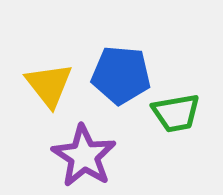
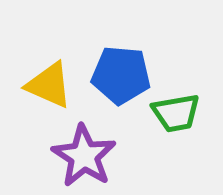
yellow triangle: rotated 28 degrees counterclockwise
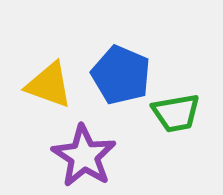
blue pentagon: rotated 18 degrees clockwise
yellow triangle: rotated 4 degrees counterclockwise
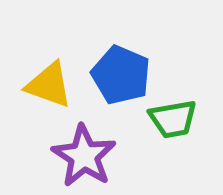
green trapezoid: moved 3 px left, 6 px down
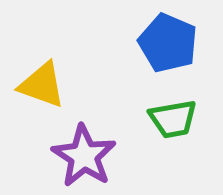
blue pentagon: moved 47 px right, 32 px up
yellow triangle: moved 7 px left
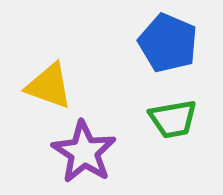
yellow triangle: moved 7 px right, 1 px down
purple star: moved 4 px up
